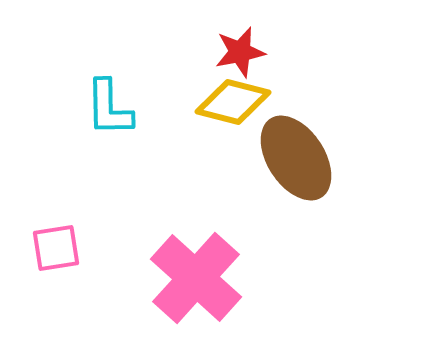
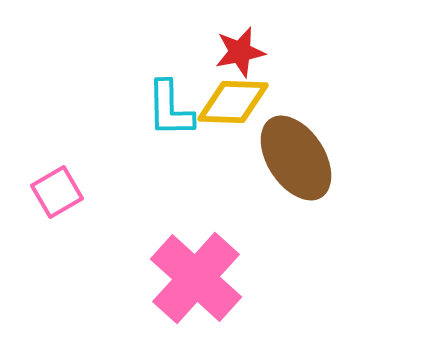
yellow diamond: rotated 12 degrees counterclockwise
cyan L-shape: moved 61 px right, 1 px down
pink square: moved 1 px right, 56 px up; rotated 21 degrees counterclockwise
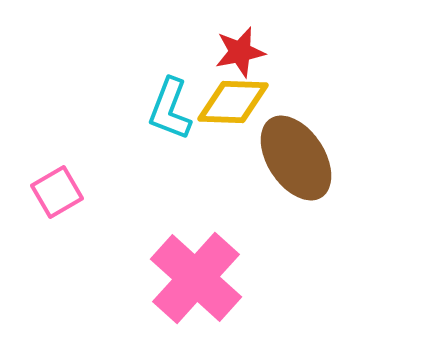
cyan L-shape: rotated 22 degrees clockwise
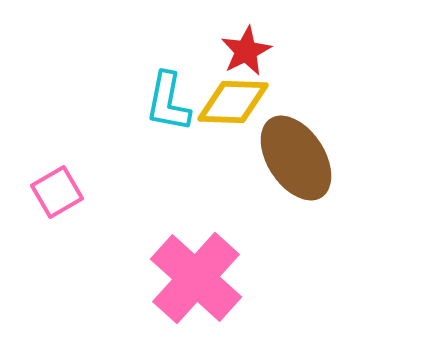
red star: moved 6 px right, 1 px up; rotated 15 degrees counterclockwise
cyan L-shape: moved 2 px left, 7 px up; rotated 10 degrees counterclockwise
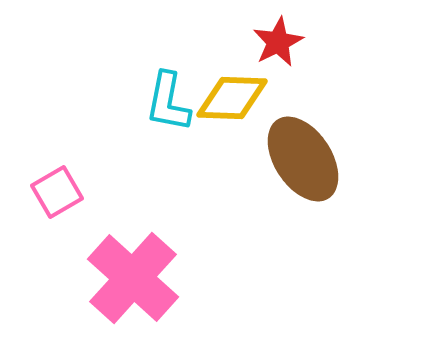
red star: moved 32 px right, 9 px up
yellow diamond: moved 1 px left, 4 px up
brown ellipse: moved 7 px right, 1 px down
pink cross: moved 63 px left
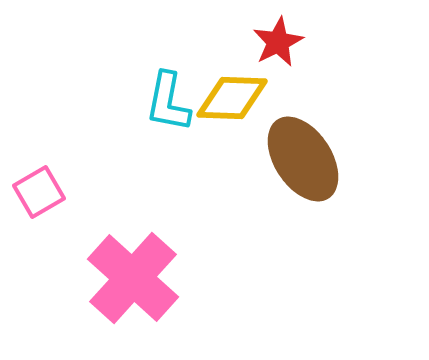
pink square: moved 18 px left
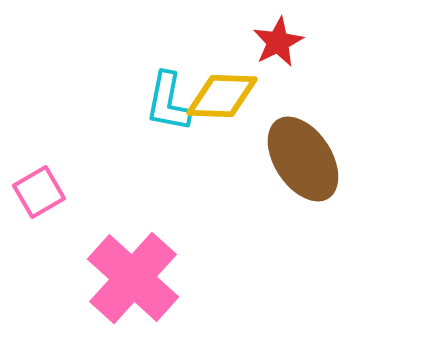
yellow diamond: moved 10 px left, 2 px up
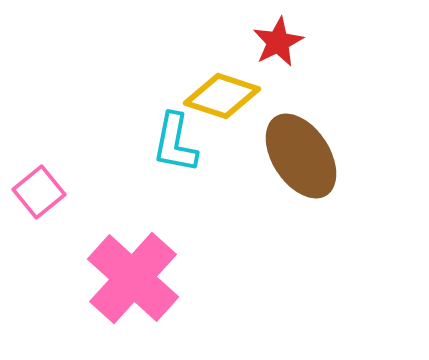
yellow diamond: rotated 16 degrees clockwise
cyan L-shape: moved 7 px right, 41 px down
brown ellipse: moved 2 px left, 3 px up
pink square: rotated 9 degrees counterclockwise
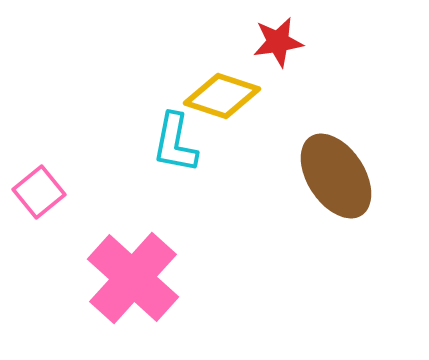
red star: rotated 18 degrees clockwise
brown ellipse: moved 35 px right, 20 px down
